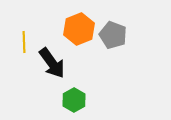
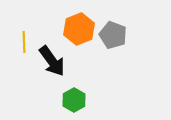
black arrow: moved 2 px up
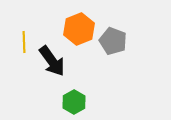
gray pentagon: moved 6 px down
green hexagon: moved 2 px down
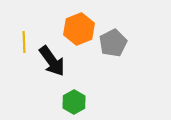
gray pentagon: moved 2 px down; rotated 24 degrees clockwise
